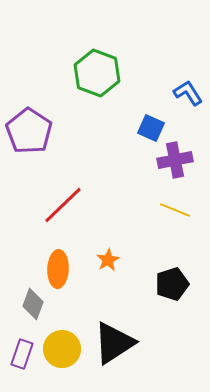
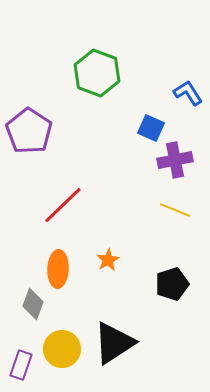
purple rectangle: moved 1 px left, 11 px down
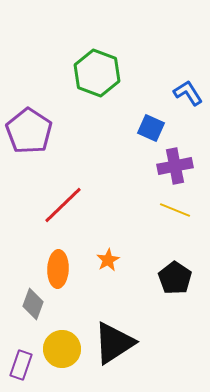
purple cross: moved 6 px down
black pentagon: moved 3 px right, 6 px up; rotated 20 degrees counterclockwise
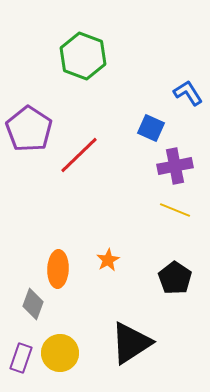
green hexagon: moved 14 px left, 17 px up
purple pentagon: moved 2 px up
red line: moved 16 px right, 50 px up
black triangle: moved 17 px right
yellow circle: moved 2 px left, 4 px down
purple rectangle: moved 7 px up
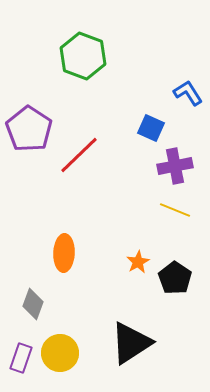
orange star: moved 30 px right, 2 px down
orange ellipse: moved 6 px right, 16 px up
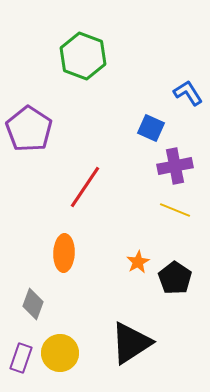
red line: moved 6 px right, 32 px down; rotated 12 degrees counterclockwise
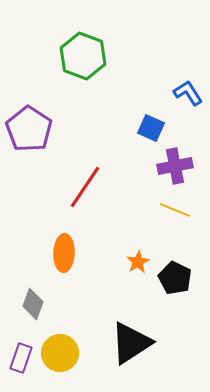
black pentagon: rotated 8 degrees counterclockwise
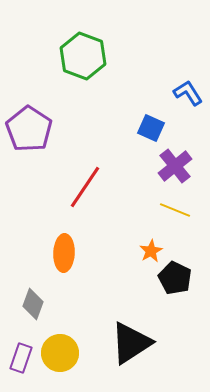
purple cross: rotated 28 degrees counterclockwise
orange star: moved 13 px right, 11 px up
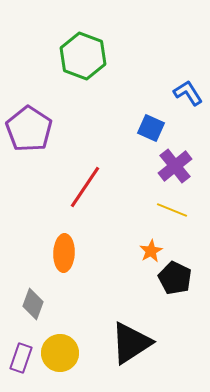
yellow line: moved 3 px left
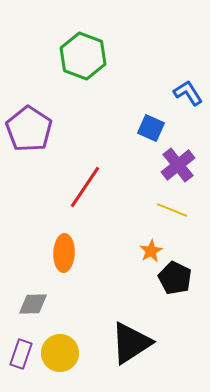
purple cross: moved 3 px right, 1 px up
gray diamond: rotated 68 degrees clockwise
purple rectangle: moved 4 px up
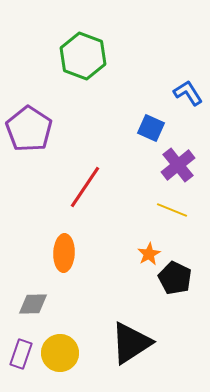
orange star: moved 2 px left, 3 px down
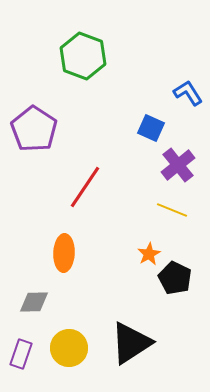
purple pentagon: moved 5 px right
gray diamond: moved 1 px right, 2 px up
yellow circle: moved 9 px right, 5 px up
